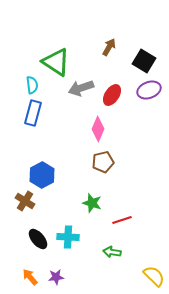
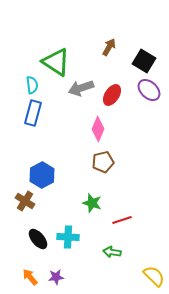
purple ellipse: rotated 65 degrees clockwise
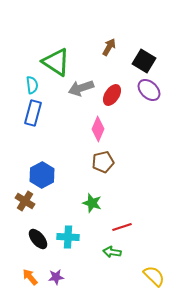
red line: moved 7 px down
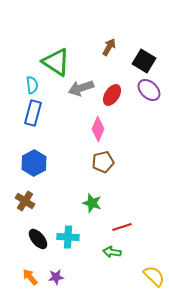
blue hexagon: moved 8 px left, 12 px up
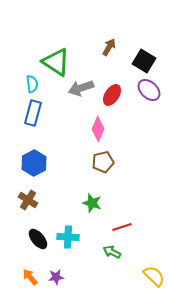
cyan semicircle: moved 1 px up
brown cross: moved 3 px right, 1 px up
green arrow: rotated 18 degrees clockwise
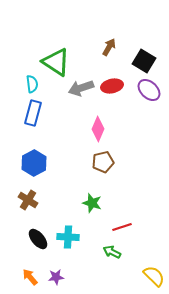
red ellipse: moved 9 px up; rotated 45 degrees clockwise
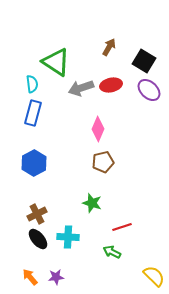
red ellipse: moved 1 px left, 1 px up
brown cross: moved 9 px right, 14 px down; rotated 30 degrees clockwise
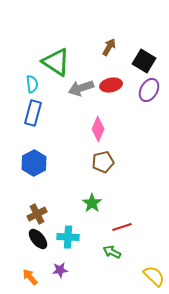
purple ellipse: rotated 75 degrees clockwise
green star: rotated 18 degrees clockwise
purple star: moved 4 px right, 7 px up
